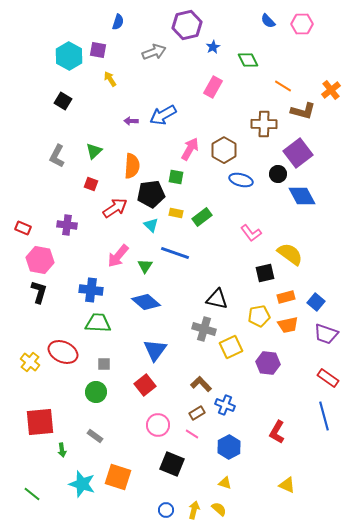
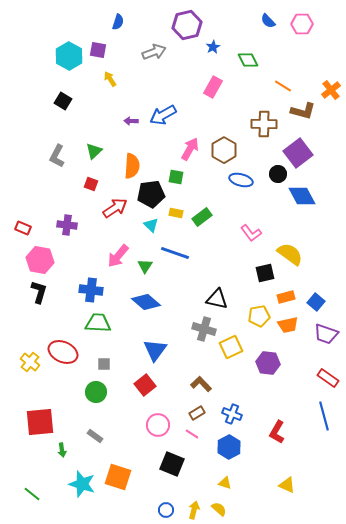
blue cross at (225, 405): moved 7 px right, 9 px down
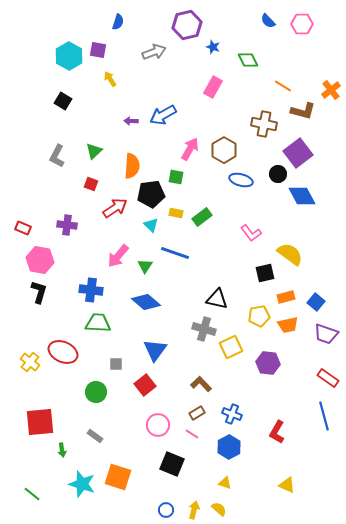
blue star at (213, 47): rotated 24 degrees counterclockwise
brown cross at (264, 124): rotated 10 degrees clockwise
gray square at (104, 364): moved 12 px right
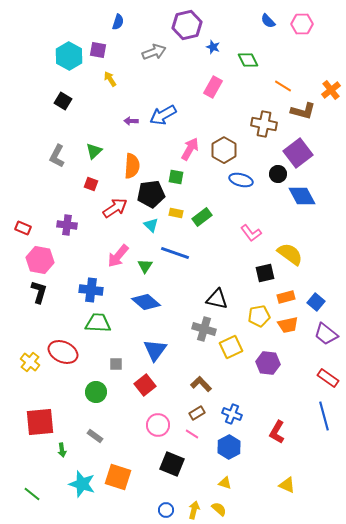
purple trapezoid at (326, 334): rotated 20 degrees clockwise
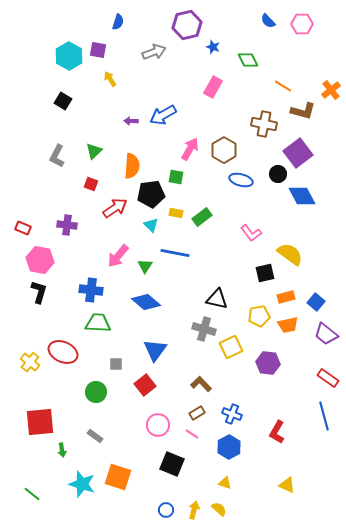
blue line at (175, 253): rotated 8 degrees counterclockwise
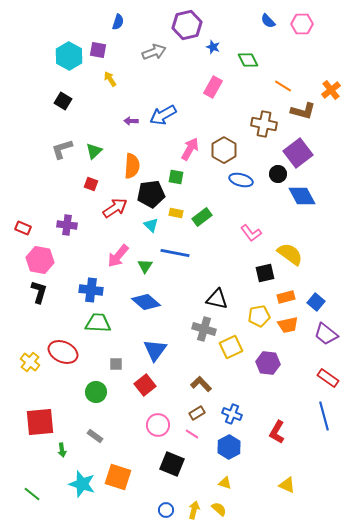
gray L-shape at (57, 156): moved 5 px right, 7 px up; rotated 45 degrees clockwise
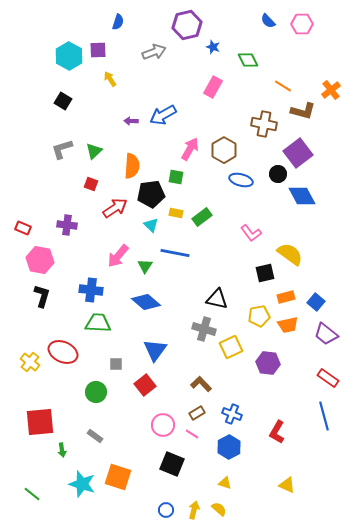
purple square at (98, 50): rotated 12 degrees counterclockwise
black L-shape at (39, 292): moved 3 px right, 4 px down
pink circle at (158, 425): moved 5 px right
